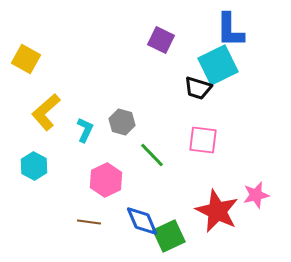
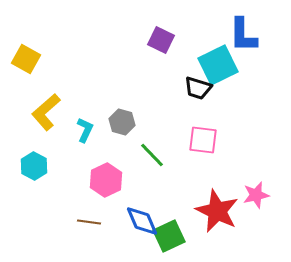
blue L-shape: moved 13 px right, 5 px down
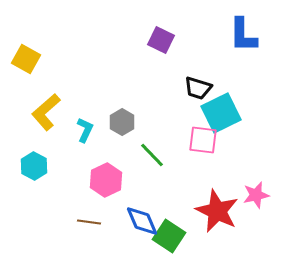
cyan square: moved 3 px right, 48 px down
gray hexagon: rotated 15 degrees clockwise
green square: rotated 32 degrees counterclockwise
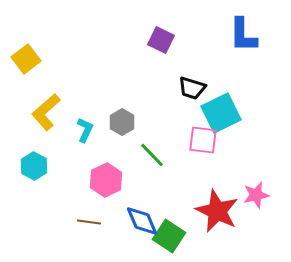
yellow square: rotated 24 degrees clockwise
black trapezoid: moved 6 px left
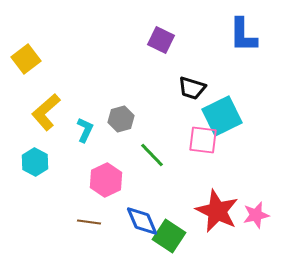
cyan square: moved 1 px right, 3 px down
gray hexagon: moved 1 px left, 3 px up; rotated 15 degrees clockwise
cyan hexagon: moved 1 px right, 4 px up
pink star: moved 20 px down
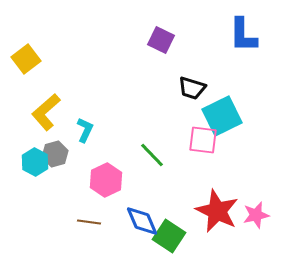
gray hexagon: moved 66 px left, 35 px down
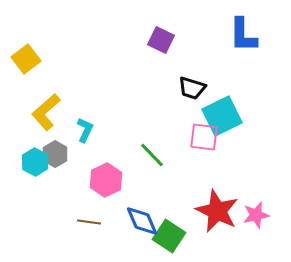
pink square: moved 1 px right, 3 px up
gray hexagon: rotated 15 degrees counterclockwise
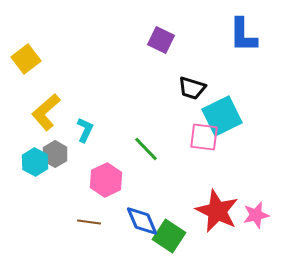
green line: moved 6 px left, 6 px up
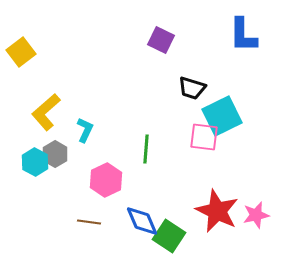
yellow square: moved 5 px left, 7 px up
green line: rotated 48 degrees clockwise
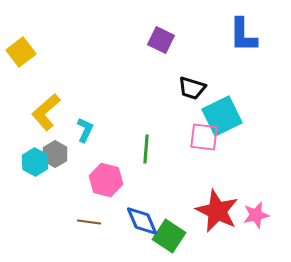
pink hexagon: rotated 20 degrees counterclockwise
